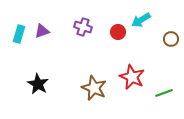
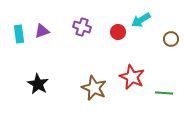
purple cross: moved 1 px left
cyan rectangle: rotated 24 degrees counterclockwise
green line: rotated 24 degrees clockwise
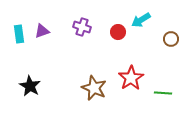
red star: moved 1 px left, 1 px down; rotated 15 degrees clockwise
black star: moved 8 px left, 2 px down
green line: moved 1 px left
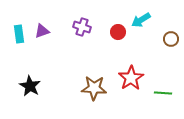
brown star: rotated 20 degrees counterclockwise
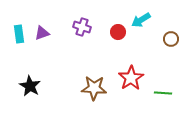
purple triangle: moved 2 px down
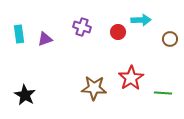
cyan arrow: rotated 150 degrees counterclockwise
purple triangle: moved 3 px right, 6 px down
brown circle: moved 1 px left
black star: moved 5 px left, 9 px down
